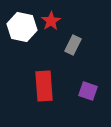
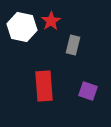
gray rectangle: rotated 12 degrees counterclockwise
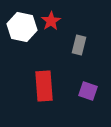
gray rectangle: moved 6 px right
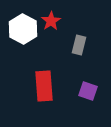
white hexagon: moved 1 px right, 2 px down; rotated 16 degrees clockwise
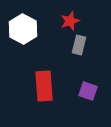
red star: moved 19 px right; rotated 12 degrees clockwise
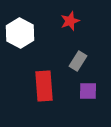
white hexagon: moved 3 px left, 4 px down
gray rectangle: moved 1 px left, 16 px down; rotated 18 degrees clockwise
purple square: rotated 18 degrees counterclockwise
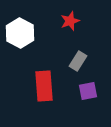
purple square: rotated 12 degrees counterclockwise
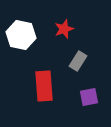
red star: moved 6 px left, 8 px down
white hexagon: moved 1 px right, 2 px down; rotated 16 degrees counterclockwise
purple square: moved 1 px right, 6 px down
